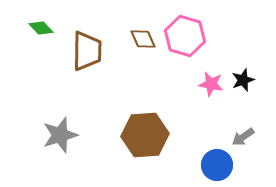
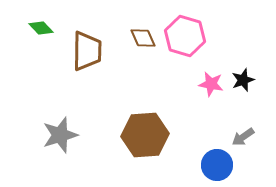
brown diamond: moved 1 px up
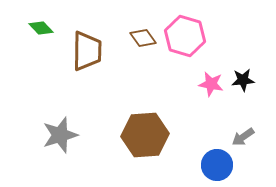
brown diamond: rotated 12 degrees counterclockwise
black star: rotated 15 degrees clockwise
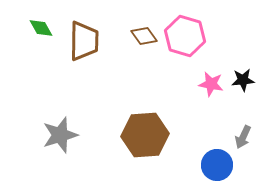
green diamond: rotated 15 degrees clockwise
brown diamond: moved 1 px right, 2 px up
brown trapezoid: moved 3 px left, 10 px up
gray arrow: rotated 30 degrees counterclockwise
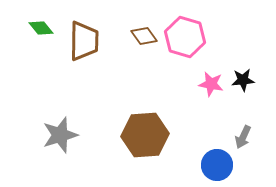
green diamond: rotated 10 degrees counterclockwise
pink hexagon: moved 1 px down
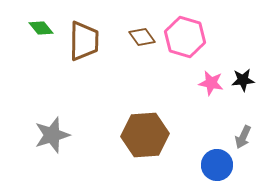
brown diamond: moved 2 px left, 1 px down
pink star: moved 1 px up
gray star: moved 8 px left
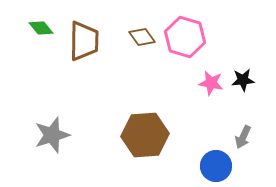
blue circle: moved 1 px left, 1 px down
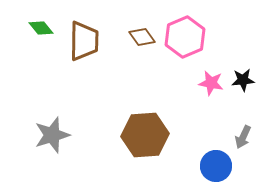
pink hexagon: rotated 21 degrees clockwise
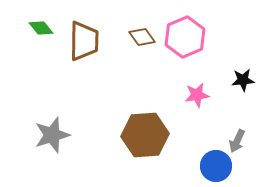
pink star: moved 14 px left, 12 px down; rotated 20 degrees counterclockwise
gray arrow: moved 6 px left, 4 px down
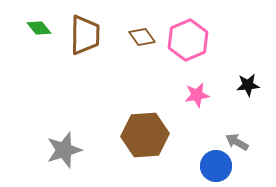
green diamond: moved 2 px left
pink hexagon: moved 3 px right, 3 px down
brown trapezoid: moved 1 px right, 6 px up
black star: moved 5 px right, 5 px down
gray star: moved 12 px right, 15 px down
gray arrow: moved 1 px down; rotated 95 degrees clockwise
